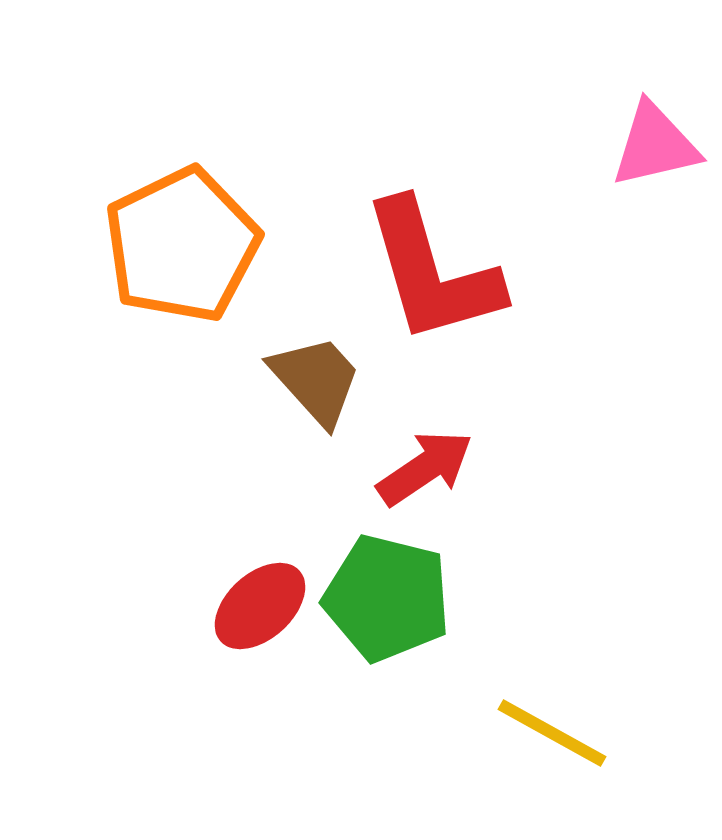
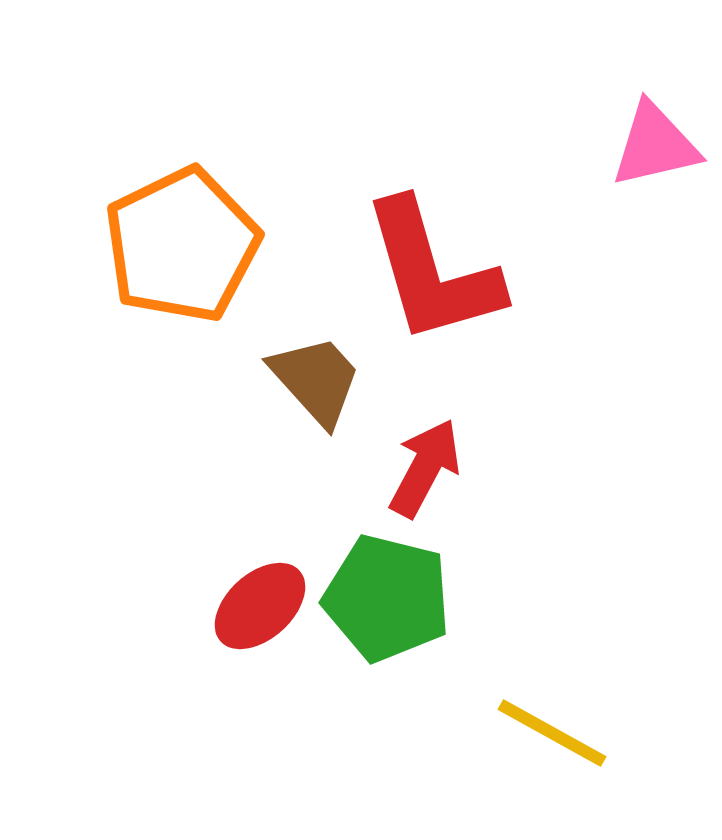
red arrow: rotated 28 degrees counterclockwise
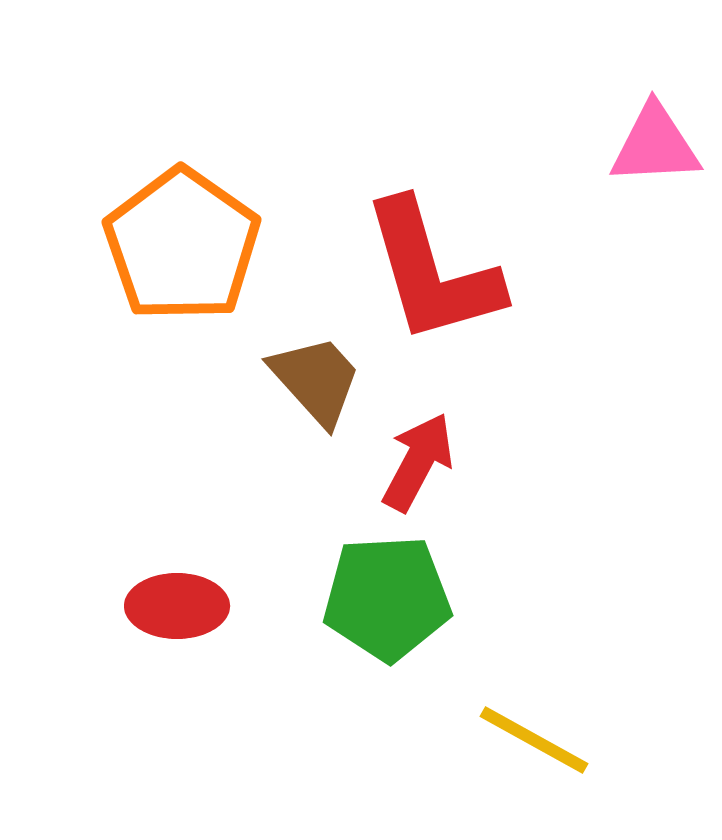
pink triangle: rotated 10 degrees clockwise
orange pentagon: rotated 11 degrees counterclockwise
red arrow: moved 7 px left, 6 px up
green pentagon: rotated 17 degrees counterclockwise
red ellipse: moved 83 px left; rotated 42 degrees clockwise
yellow line: moved 18 px left, 7 px down
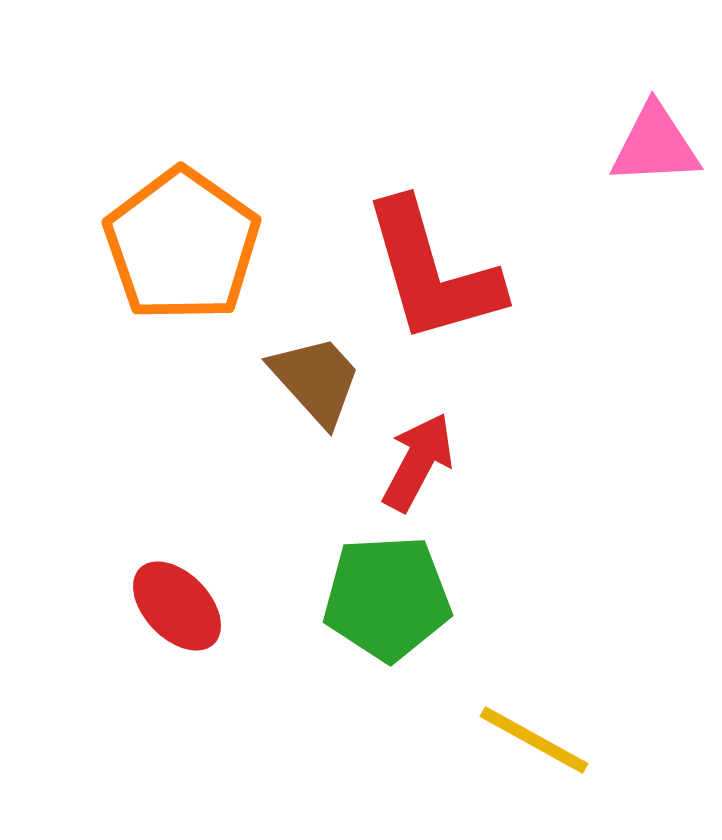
red ellipse: rotated 46 degrees clockwise
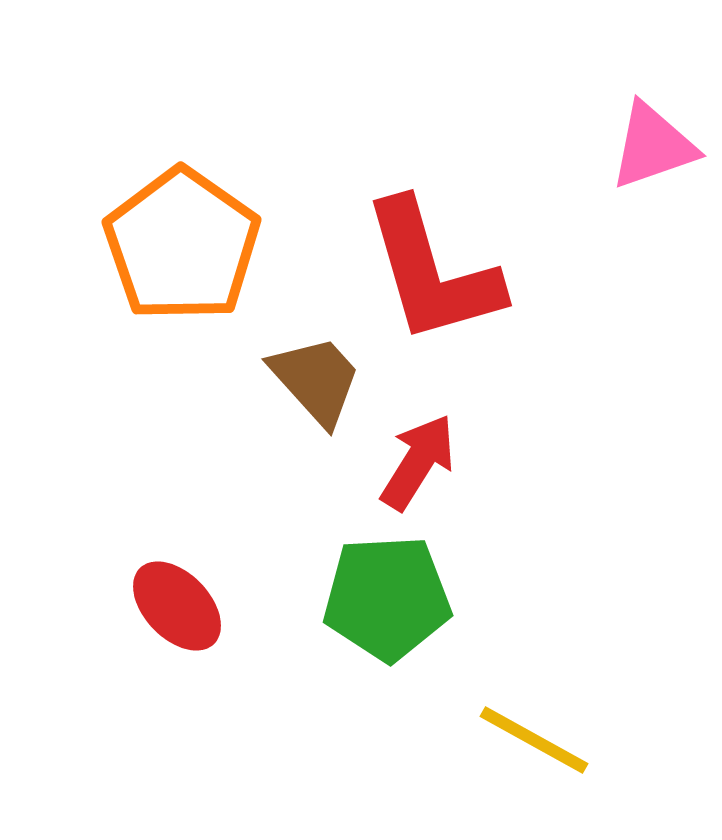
pink triangle: moved 2 px left, 1 px down; rotated 16 degrees counterclockwise
red arrow: rotated 4 degrees clockwise
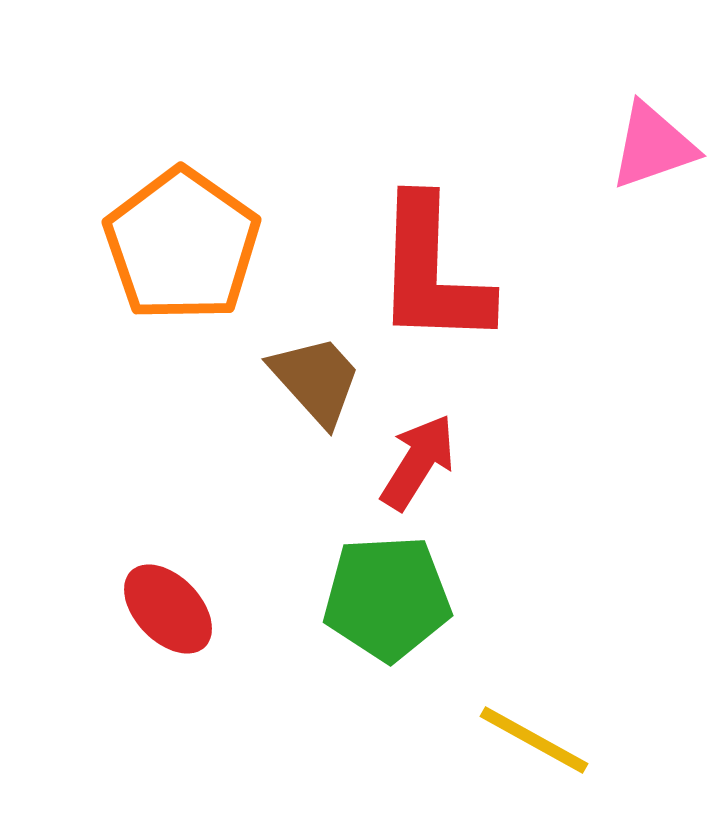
red L-shape: rotated 18 degrees clockwise
red ellipse: moved 9 px left, 3 px down
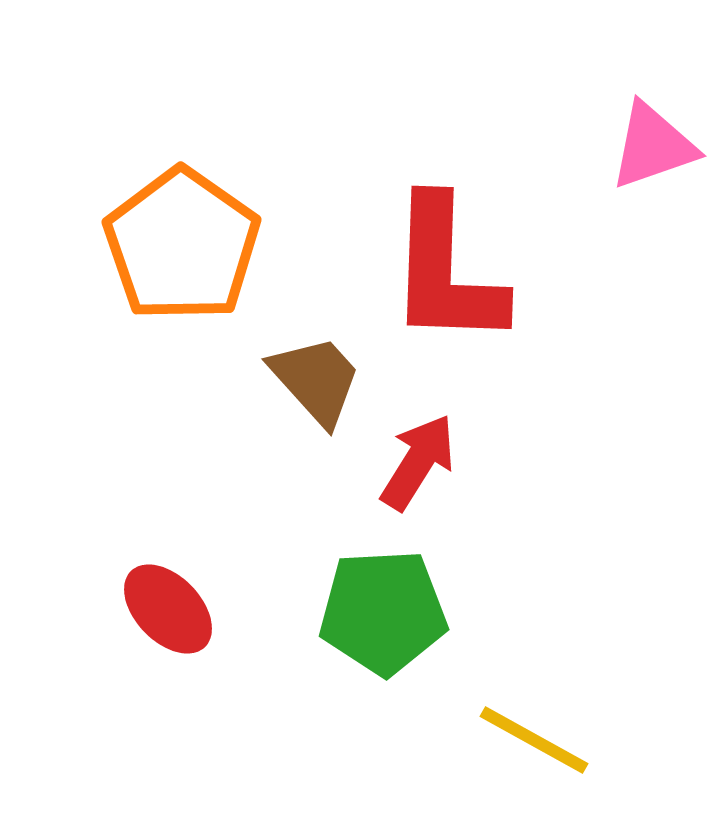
red L-shape: moved 14 px right
green pentagon: moved 4 px left, 14 px down
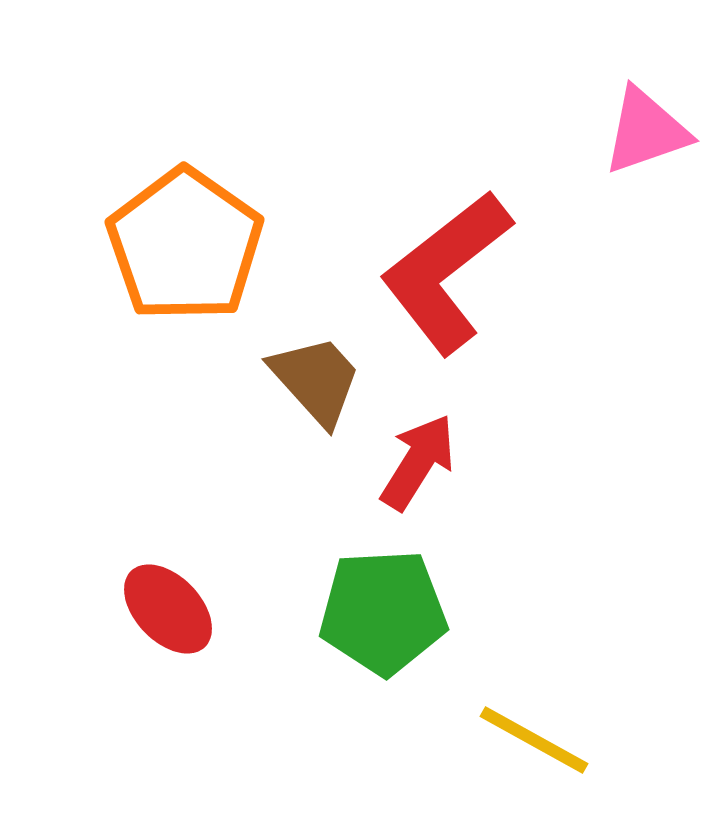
pink triangle: moved 7 px left, 15 px up
orange pentagon: moved 3 px right
red L-shape: rotated 50 degrees clockwise
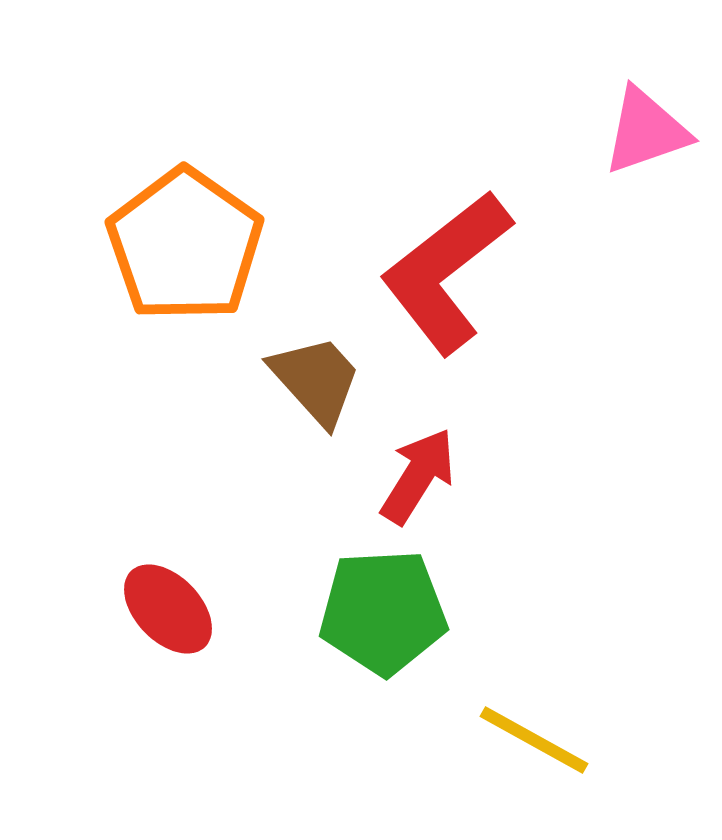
red arrow: moved 14 px down
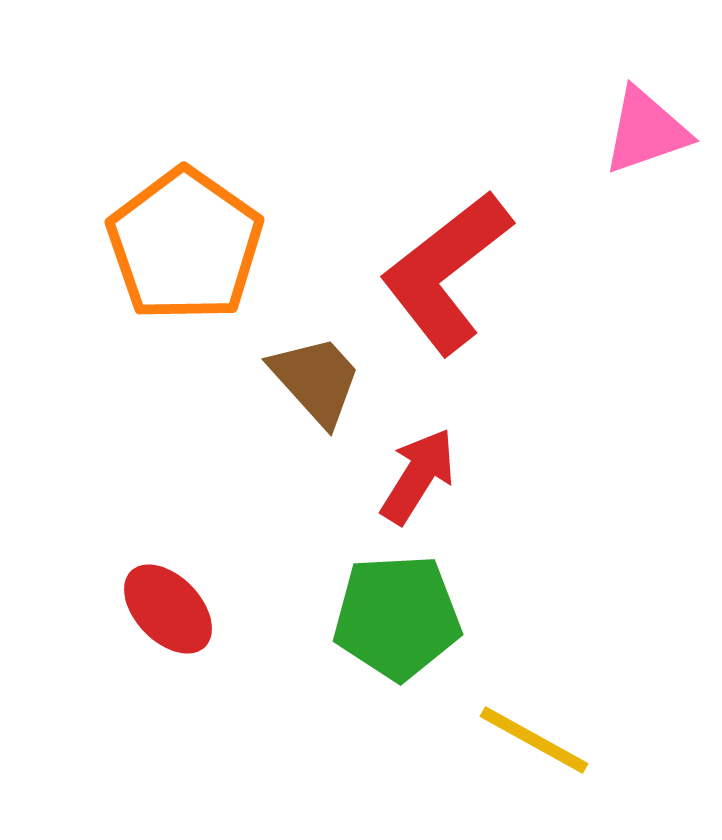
green pentagon: moved 14 px right, 5 px down
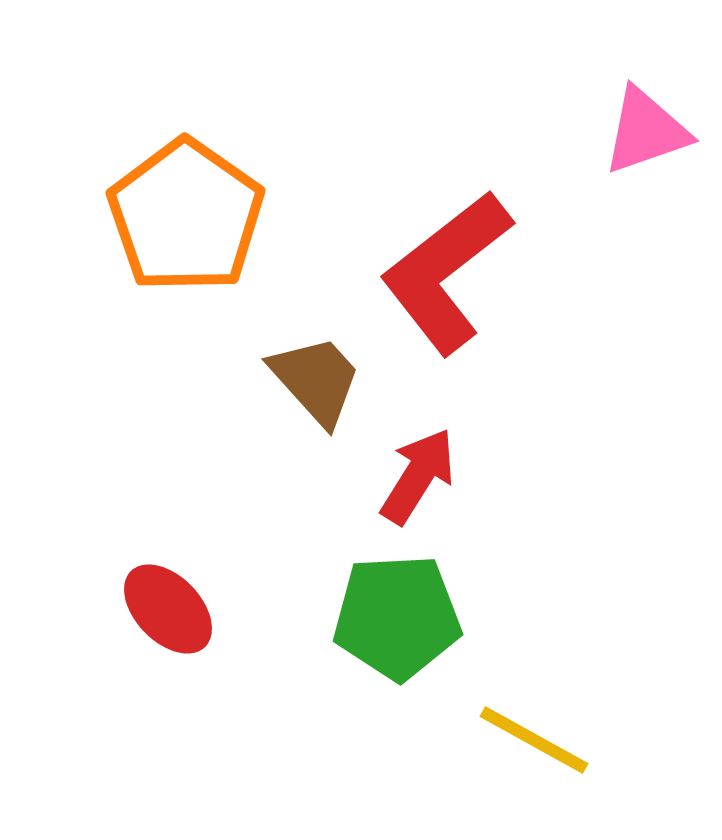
orange pentagon: moved 1 px right, 29 px up
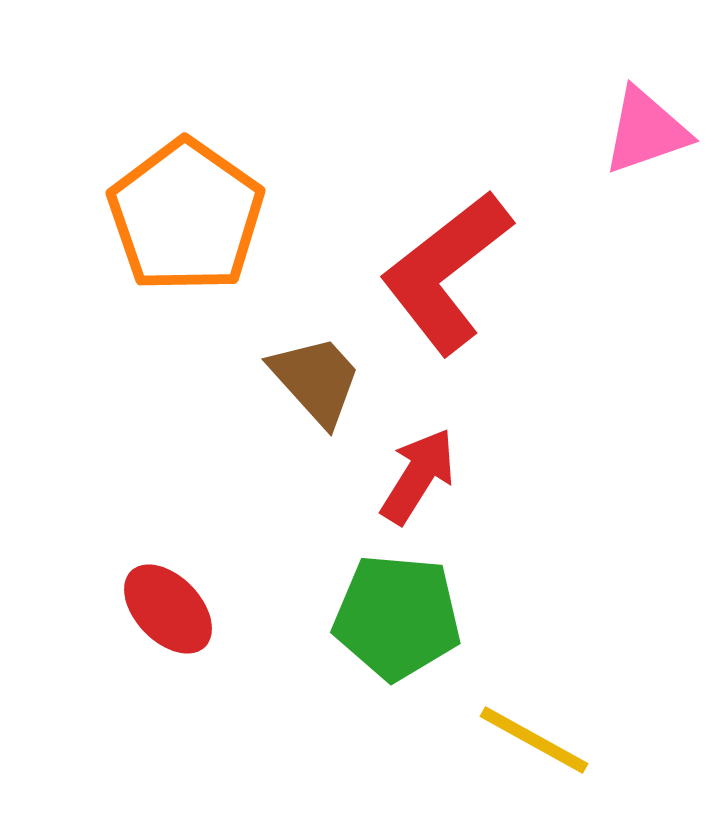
green pentagon: rotated 8 degrees clockwise
